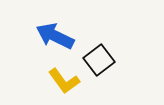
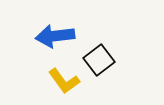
blue arrow: rotated 33 degrees counterclockwise
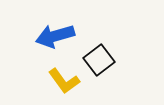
blue arrow: rotated 9 degrees counterclockwise
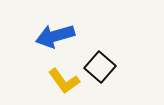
black square: moved 1 px right, 7 px down; rotated 12 degrees counterclockwise
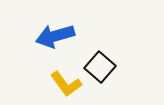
yellow L-shape: moved 2 px right, 3 px down
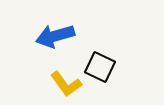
black square: rotated 16 degrees counterclockwise
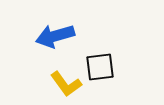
black square: rotated 32 degrees counterclockwise
